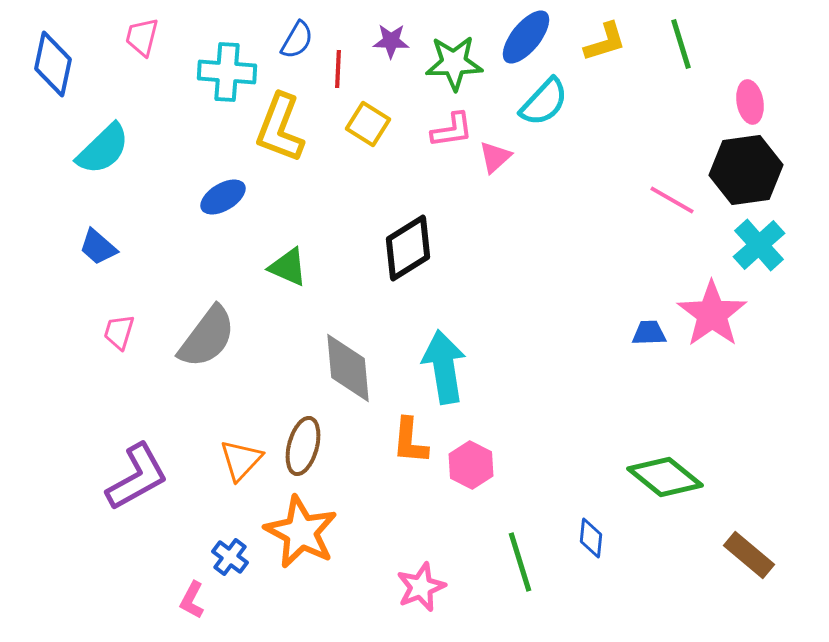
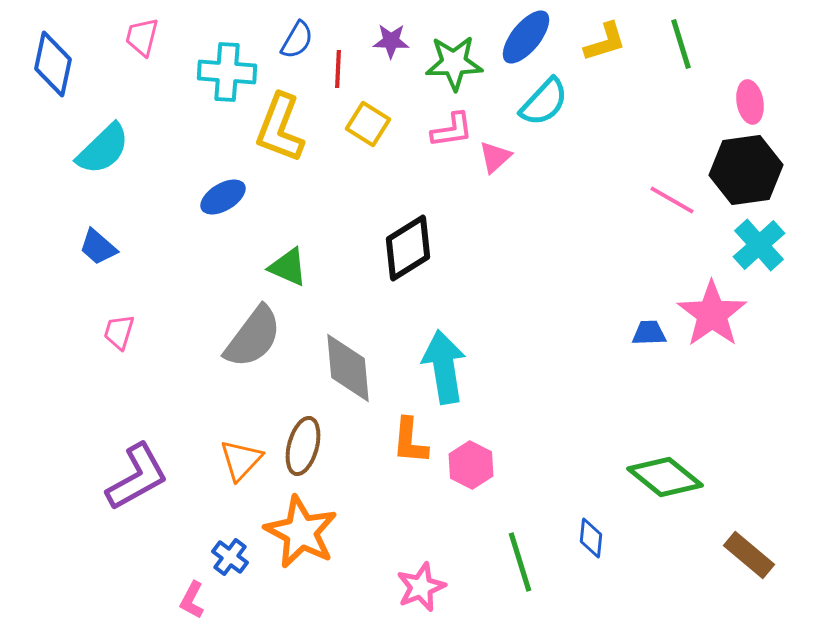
gray semicircle at (207, 337): moved 46 px right
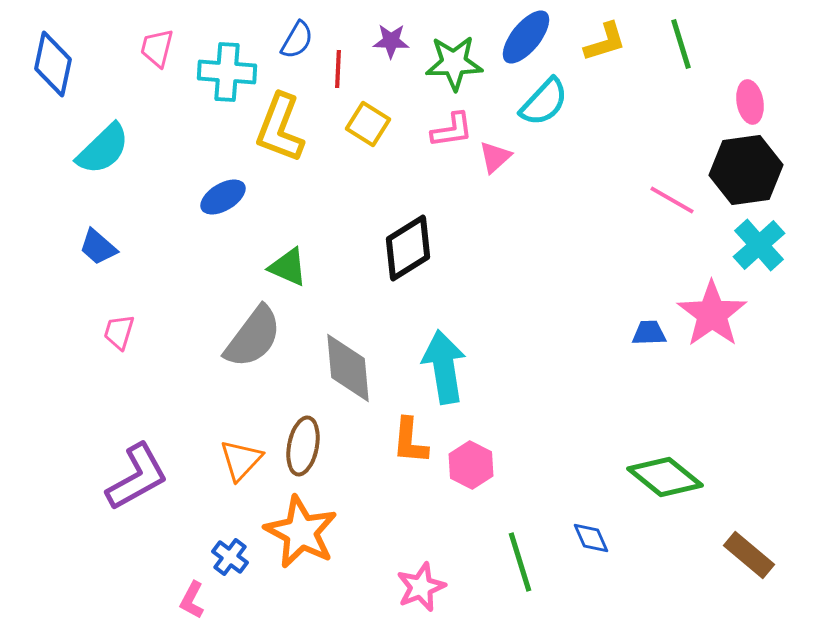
pink trapezoid at (142, 37): moved 15 px right, 11 px down
brown ellipse at (303, 446): rotated 4 degrees counterclockwise
blue diamond at (591, 538): rotated 30 degrees counterclockwise
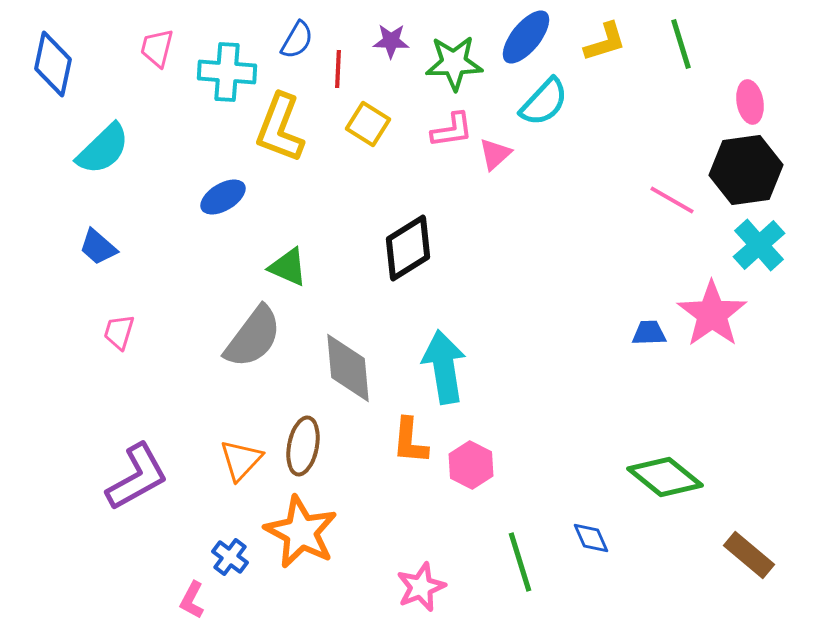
pink triangle at (495, 157): moved 3 px up
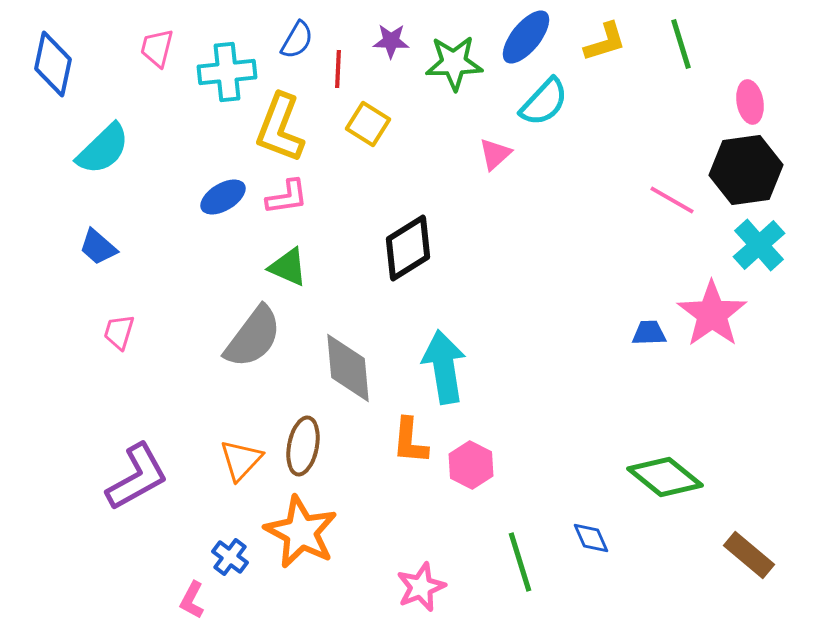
cyan cross at (227, 72): rotated 10 degrees counterclockwise
pink L-shape at (452, 130): moved 165 px left, 67 px down
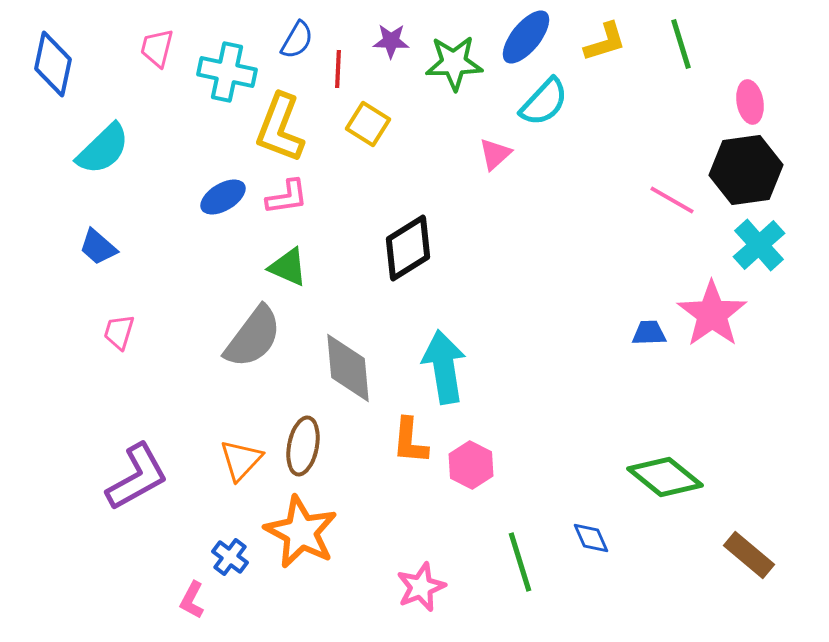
cyan cross at (227, 72): rotated 18 degrees clockwise
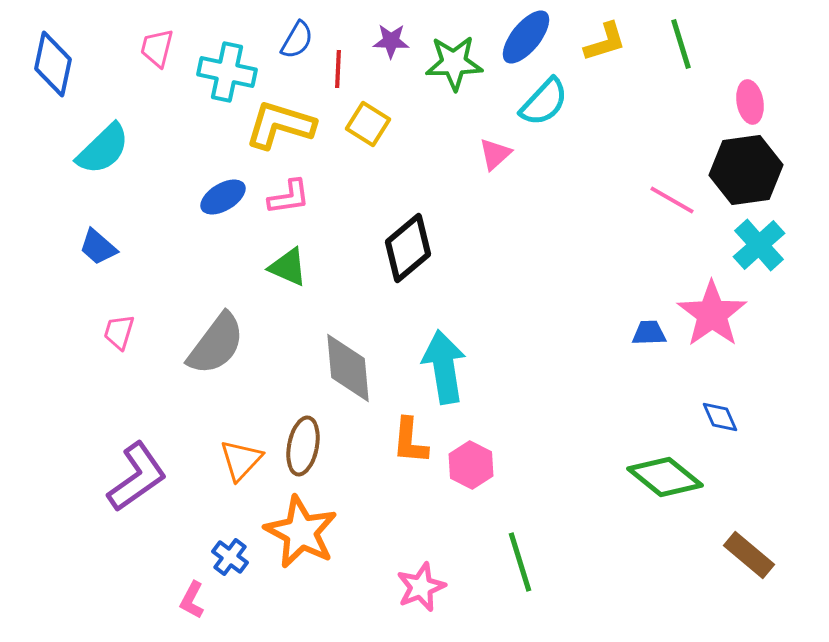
yellow L-shape at (280, 128): moved 3 px up; rotated 86 degrees clockwise
pink L-shape at (287, 197): moved 2 px right
black diamond at (408, 248): rotated 8 degrees counterclockwise
gray semicircle at (253, 337): moved 37 px left, 7 px down
purple L-shape at (137, 477): rotated 6 degrees counterclockwise
blue diamond at (591, 538): moved 129 px right, 121 px up
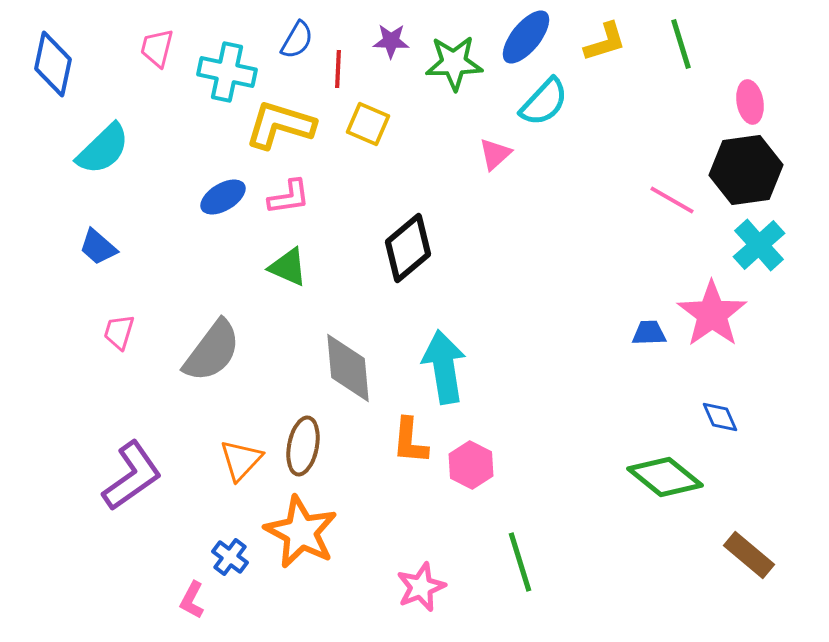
yellow square at (368, 124): rotated 9 degrees counterclockwise
gray semicircle at (216, 344): moved 4 px left, 7 px down
purple L-shape at (137, 477): moved 5 px left, 1 px up
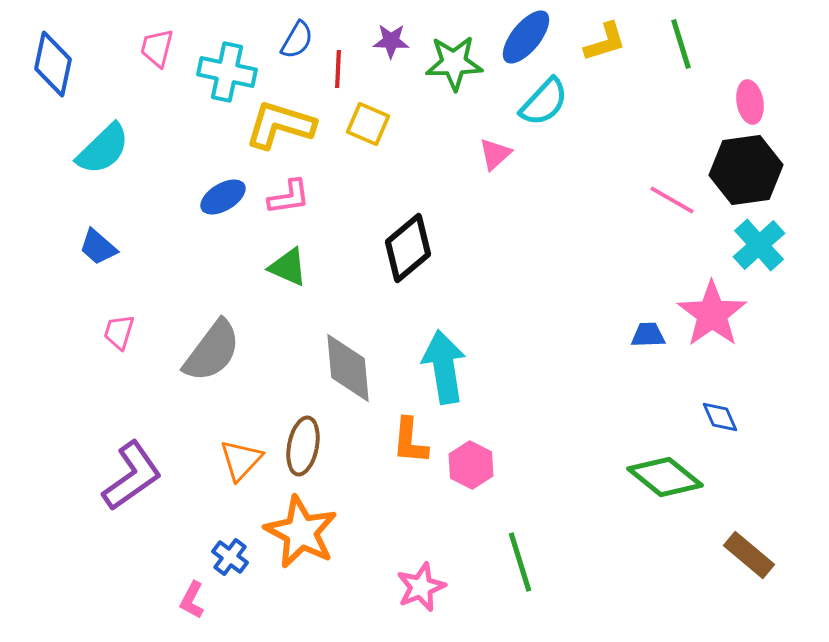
blue trapezoid at (649, 333): moved 1 px left, 2 px down
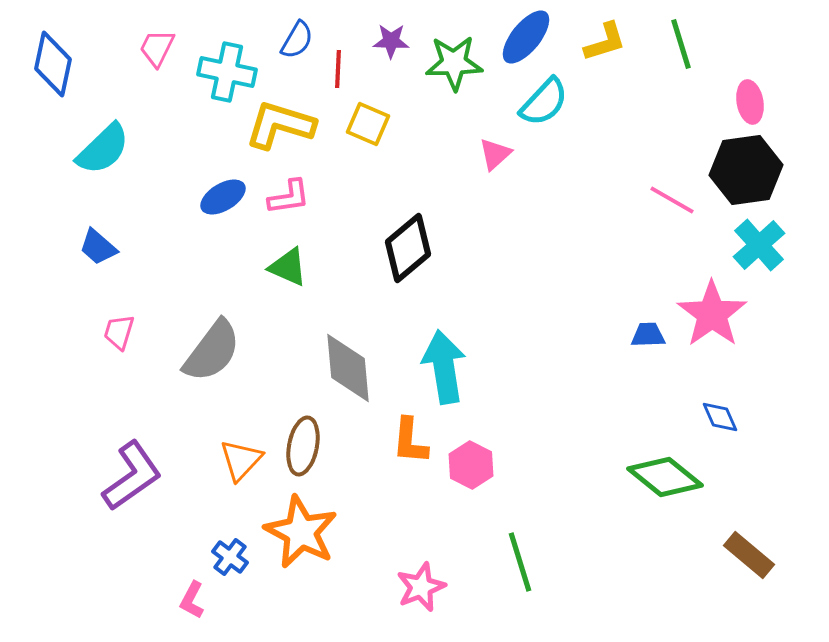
pink trapezoid at (157, 48): rotated 12 degrees clockwise
